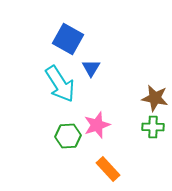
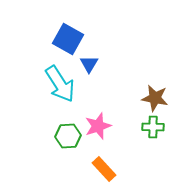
blue triangle: moved 2 px left, 4 px up
pink star: moved 1 px right, 1 px down
orange rectangle: moved 4 px left
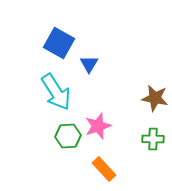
blue square: moved 9 px left, 4 px down
cyan arrow: moved 4 px left, 8 px down
green cross: moved 12 px down
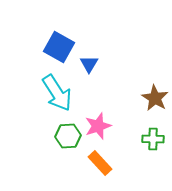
blue square: moved 4 px down
cyan arrow: moved 1 px right, 1 px down
brown star: rotated 20 degrees clockwise
orange rectangle: moved 4 px left, 6 px up
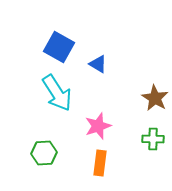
blue triangle: moved 9 px right; rotated 30 degrees counterclockwise
green hexagon: moved 24 px left, 17 px down
orange rectangle: rotated 50 degrees clockwise
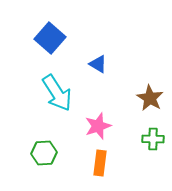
blue square: moved 9 px left, 9 px up; rotated 12 degrees clockwise
brown star: moved 5 px left
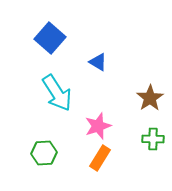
blue triangle: moved 2 px up
brown star: rotated 8 degrees clockwise
orange rectangle: moved 5 px up; rotated 25 degrees clockwise
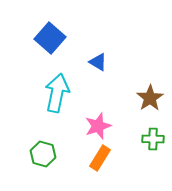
cyan arrow: rotated 135 degrees counterclockwise
green hexagon: moved 1 px left, 1 px down; rotated 20 degrees clockwise
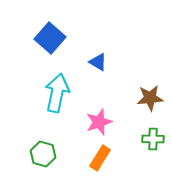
brown star: rotated 28 degrees clockwise
pink star: moved 1 px right, 4 px up
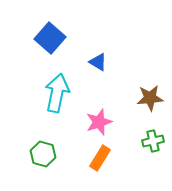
green cross: moved 2 px down; rotated 15 degrees counterclockwise
